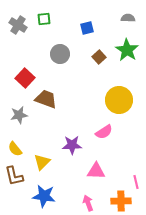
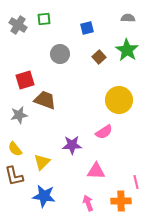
red square: moved 2 px down; rotated 30 degrees clockwise
brown trapezoid: moved 1 px left, 1 px down
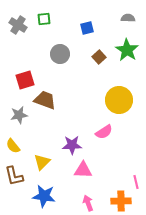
yellow semicircle: moved 2 px left, 3 px up
pink triangle: moved 13 px left, 1 px up
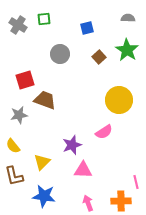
purple star: rotated 18 degrees counterclockwise
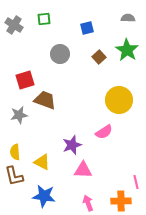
gray cross: moved 4 px left
yellow semicircle: moved 2 px right, 6 px down; rotated 35 degrees clockwise
yellow triangle: rotated 48 degrees counterclockwise
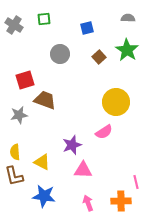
yellow circle: moved 3 px left, 2 px down
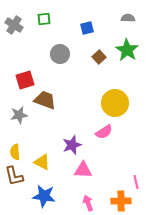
yellow circle: moved 1 px left, 1 px down
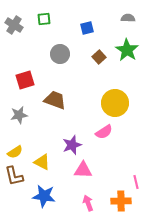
brown trapezoid: moved 10 px right
yellow semicircle: rotated 119 degrees counterclockwise
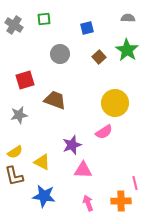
pink line: moved 1 px left, 1 px down
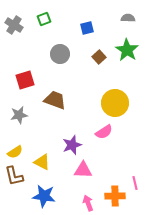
green square: rotated 16 degrees counterclockwise
orange cross: moved 6 px left, 5 px up
